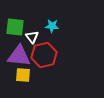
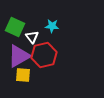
green square: rotated 18 degrees clockwise
purple triangle: rotated 35 degrees counterclockwise
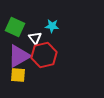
white triangle: moved 3 px right, 1 px down
yellow square: moved 5 px left
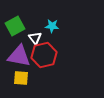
green square: moved 1 px up; rotated 36 degrees clockwise
purple triangle: rotated 40 degrees clockwise
yellow square: moved 3 px right, 3 px down
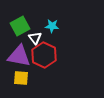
green square: moved 5 px right
red hexagon: rotated 20 degrees counterclockwise
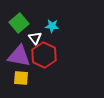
green square: moved 1 px left, 3 px up; rotated 12 degrees counterclockwise
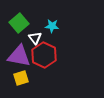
yellow square: rotated 21 degrees counterclockwise
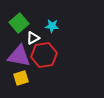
white triangle: moved 2 px left; rotated 40 degrees clockwise
red hexagon: rotated 25 degrees clockwise
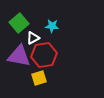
yellow square: moved 18 px right
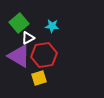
white triangle: moved 5 px left
purple triangle: rotated 20 degrees clockwise
